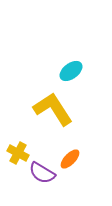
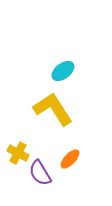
cyan ellipse: moved 8 px left
purple semicircle: moved 2 px left; rotated 28 degrees clockwise
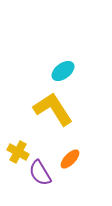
yellow cross: moved 1 px up
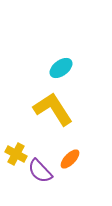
cyan ellipse: moved 2 px left, 3 px up
yellow cross: moved 2 px left, 2 px down
purple semicircle: moved 2 px up; rotated 12 degrees counterclockwise
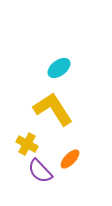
cyan ellipse: moved 2 px left
yellow cross: moved 11 px right, 10 px up
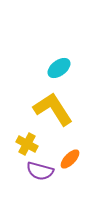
purple semicircle: rotated 32 degrees counterclockwise
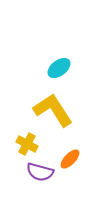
yellow L-shape: moved 1 px down
purple semicircle: moved 1 px down
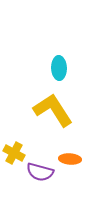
cyan ellipse: rotated 55 degrees counterclockwise
yellow cross: moved 13 px left, 9 px down
orange ellipse: rotated 50 degrees clockwise
